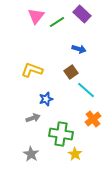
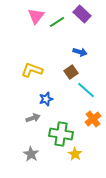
blue arrow: moved 1 px right, 3 px down
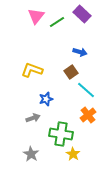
orange cross: moved 5 px left, 4 px up
yellow star: moved 2 px left
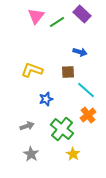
brown square: moved 3 px left; rotated 32 degrees clockwise
gray arrow: moved 6 px left, 8 px down
green cross: moved 1 px right, 5 px up; rotated 30 degrees clockwise
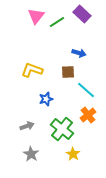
blue arrow: moved 1 px left, 1 px down
